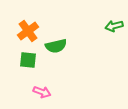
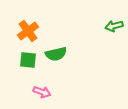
green semicircle: moved 8 px down
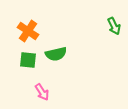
green arrow: rotated 102 degrees counterclockwise
orange cross: rotated 20 degrees counterclockwise
pink arrow: rotated 36 degrees clockwise
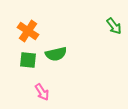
green arrow: rotated 12 degrees counterclockwise
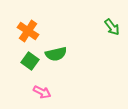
green arrow: moved 2 px left, 1 px down
green square: moved 2 px right, 1 px down; rotated 30 degrees clockwise
pink arrow: rotated 30 degrees counterclockwise
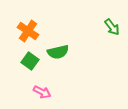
green semicircle: moved 2 px right, 2 px up
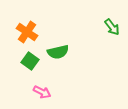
orange cross: moved 1 px left, 1 px down
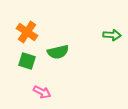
green arrow: moved 8 px down; rotated 48 degrees counterclockwise
green square: moved 3 px left; rotated 18 degrees counterclockwise
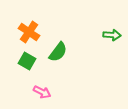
orange cross: moved 2 px right
green semicircle: rotated 40 degrees counterclockwise
green square: rotated 12 degrees clockwise
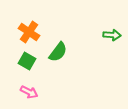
pink arrow: moved 13 px left
